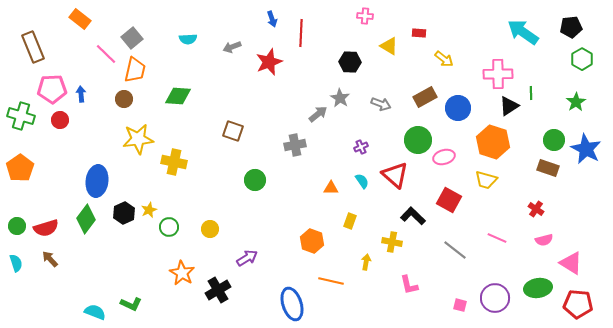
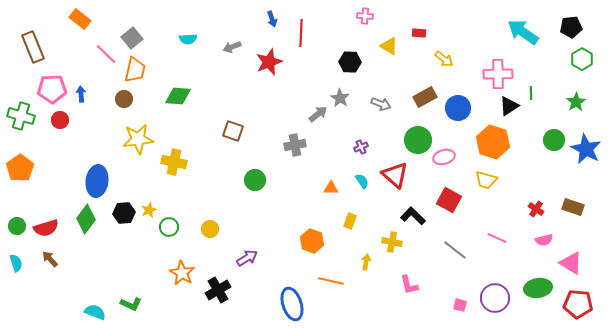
brown rectangle at (548, 168): moved 25 px right, 39 px down
black hexagon at (124, 213): rotated 20 degrees clockwise
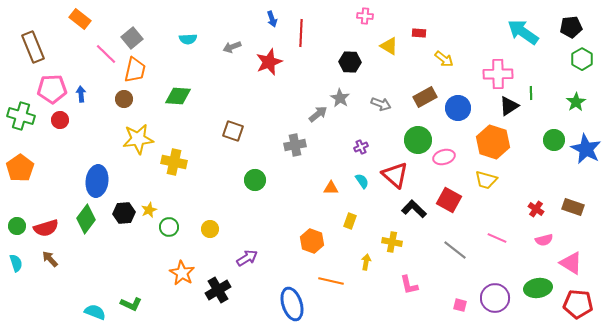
black L-shape at (413, 216): moved 1 px right, 7 px up
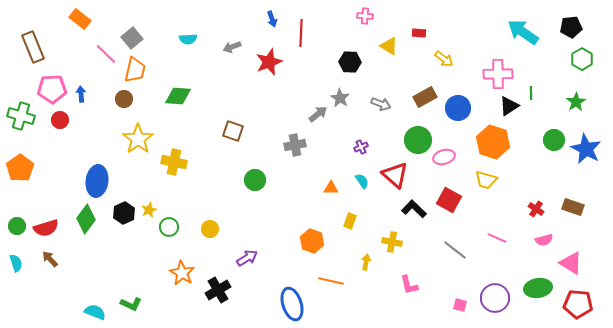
yellow star at (138, 139): rotated 28 degrees counterclockwise
black hexagon at (124, 213): rotated 20 degrees counterclockwise
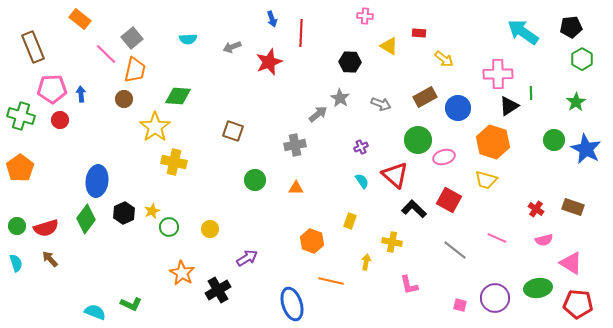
yellow star at (138, 139): moved 17 px right, 12 px up
orange triangle at (331, 188): moved 35 px left
yellow star at (149, 210): moved 3 px right, 1 px down
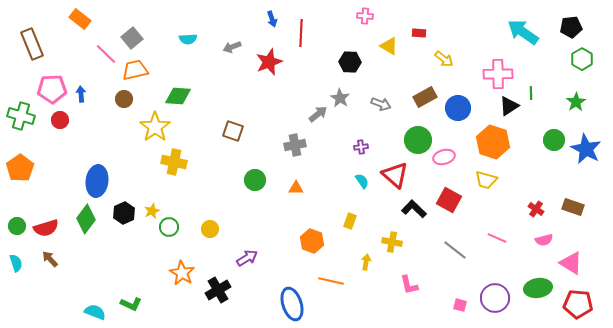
brown rectangle at (33, 47): moved 1 px left, 3 px up
orange trapezoid at (135, 70): rotated 116 degrees counterclockwise
purple cross at (361, 147): rotated 16 degrees clockwise
